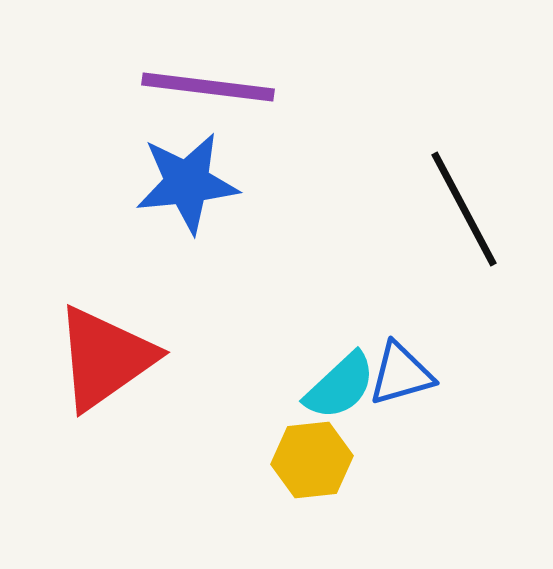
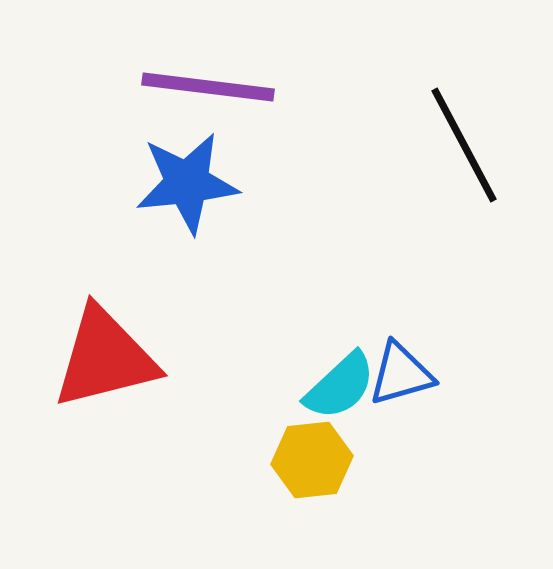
black line: moved 64 px up
red triangle: rotated 21 degrees clockwise
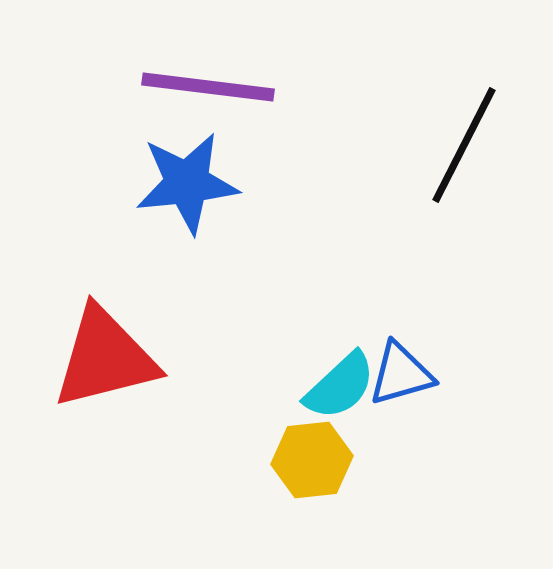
black line: rotated 55 degrees clockwise
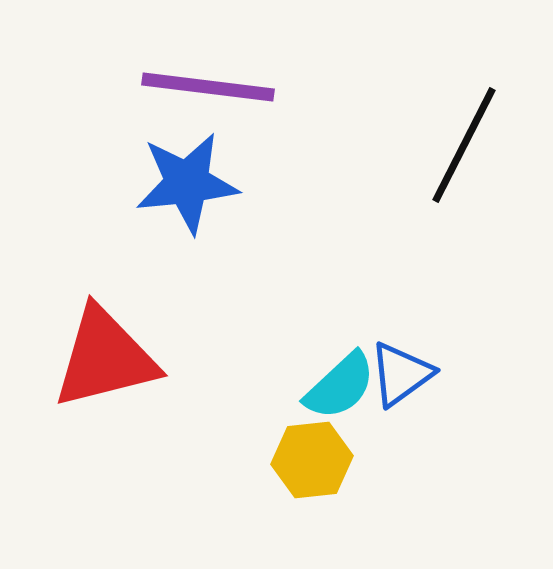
blue triangle: rotated 20 degrees counterclockwise
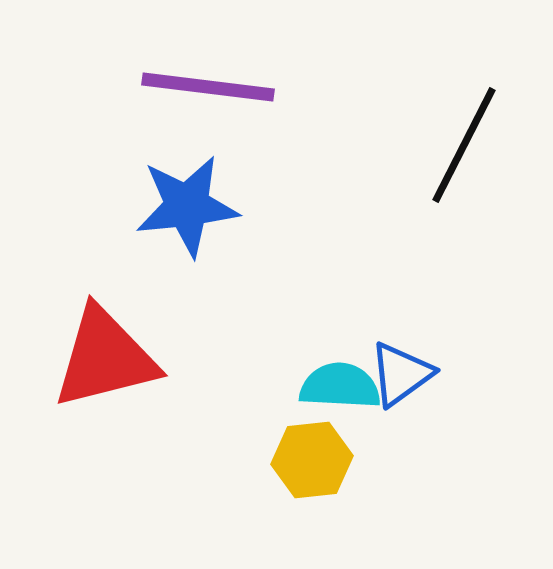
blue star: moved 23 px down
cyan semicircle: rotated 134 degrees counterclockwise
